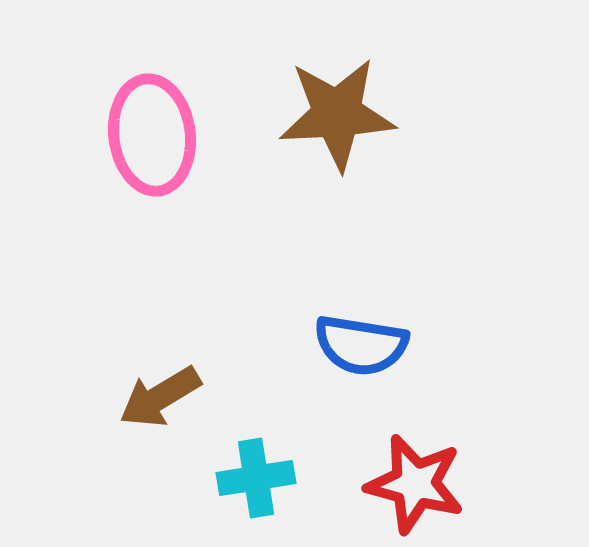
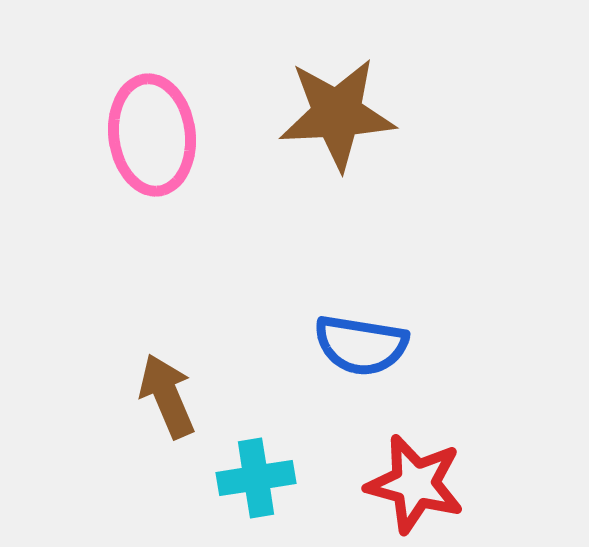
brown arrow: moved 7 px right, 1 px up; rotated 98 degrees clockwise
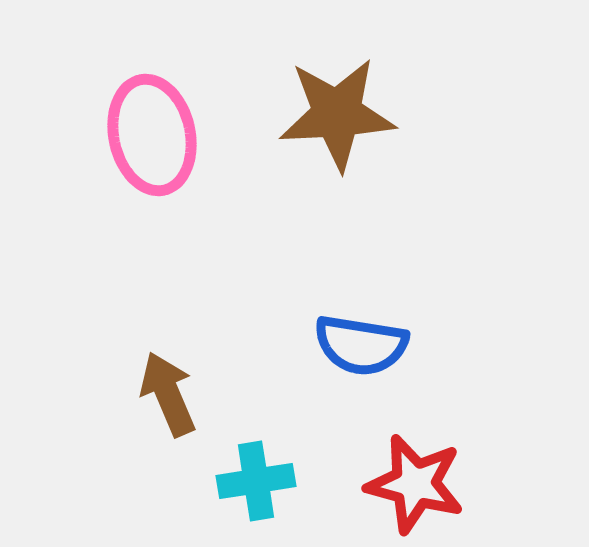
pink ellipse: rotated 5 degrees counterclockwise
brown arrow: moved 1 px right, 2 px up
cyan cross: moved 3 px down
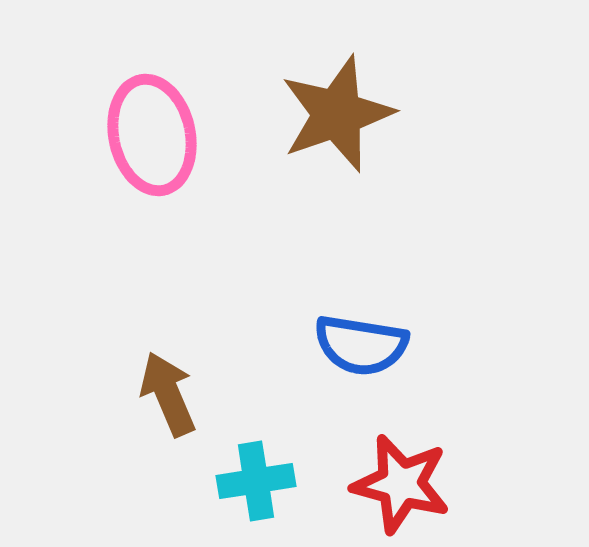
brown star: rotated 16 degrees counterclockwise
red star: moved 14 px left
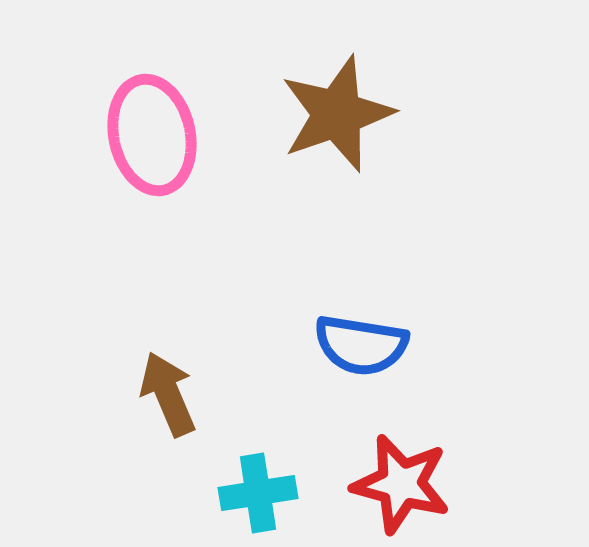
cyan cross: moved 2 px right, 12 px down
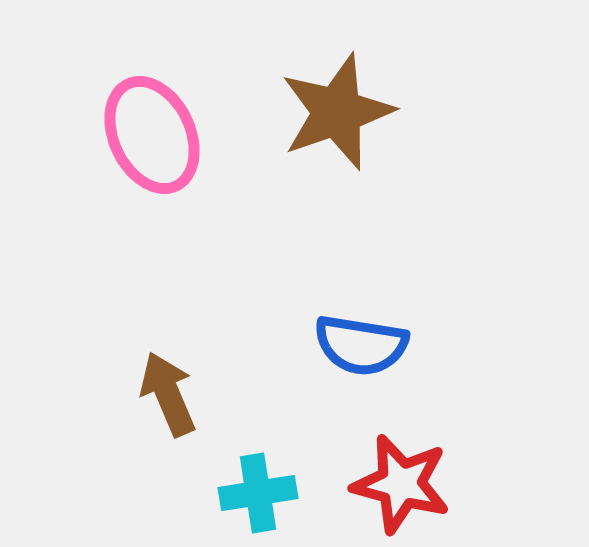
brown star: moved 2 px up
pink ellipse: rotated 13 degrees counterclockwise
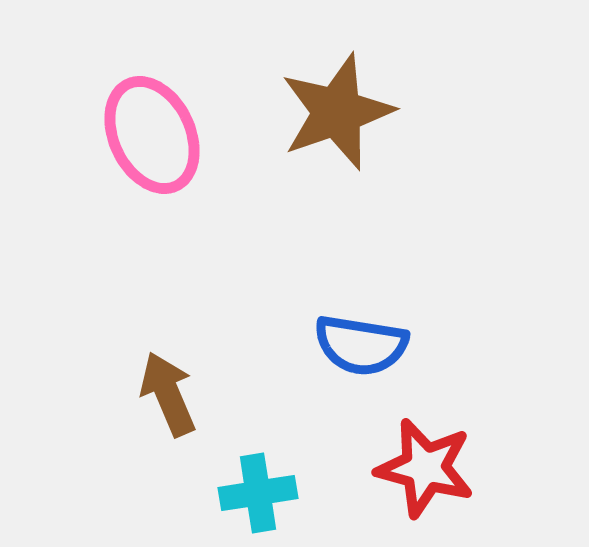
red star: moved 24 px right, 16 px up
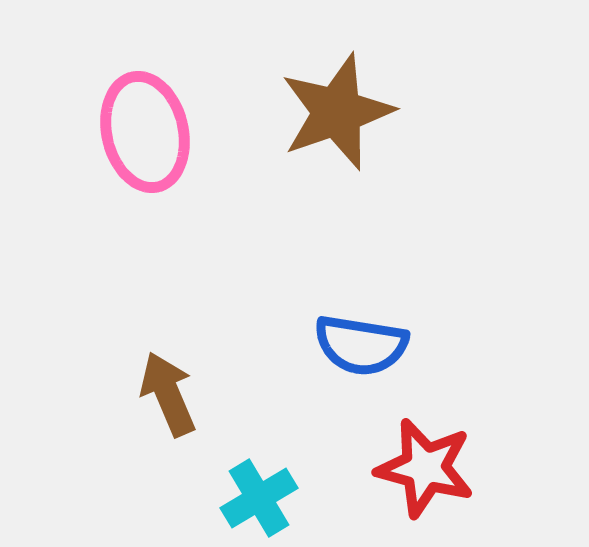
pink ellipse: moved 7 px left, 3 px up; rotated 12 degrees clockwise
cyan cross: moved 1 px right, 5 px down; rotated 22 degrees counterclockwise
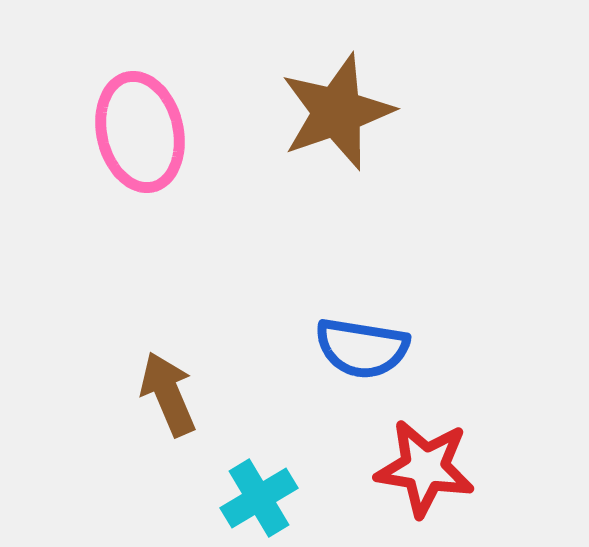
pink ellipse: moved 5 px left
blue semicircle: moved 1 px right, 3 px down
red star: rotated 6 degrees counterclockwise
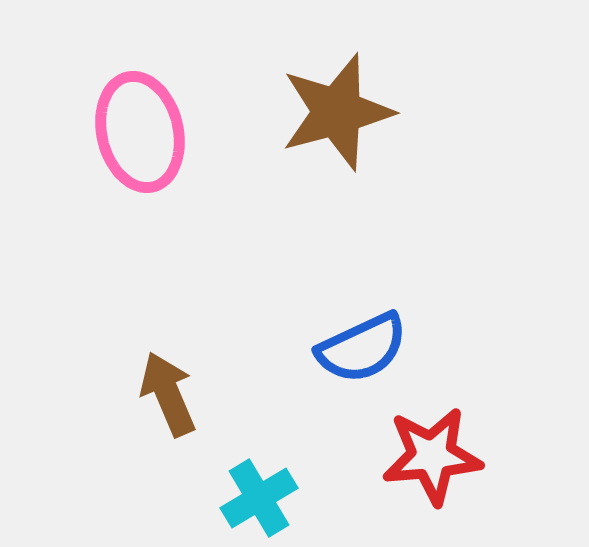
brown star: rotated 4 degrees clockwise
blue semicircle: rotated 34 degrees counterclockwise
red star: moved 7 px right, 12 px up; rotated 14 degrees counterclockwise
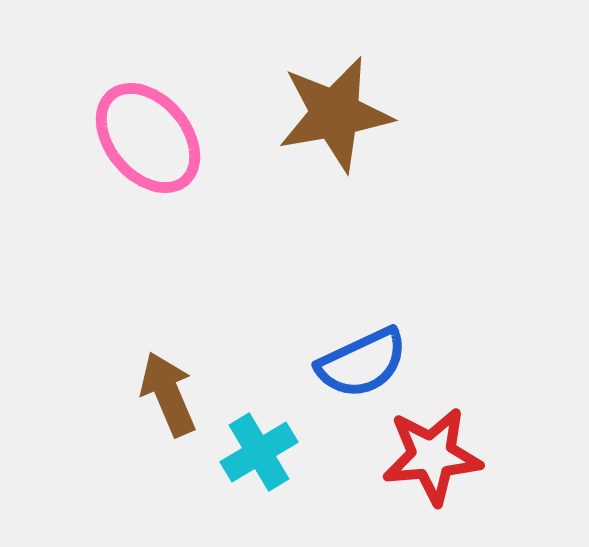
brown star: moved 2 px left, 2 px down; rotated 5 degrees clockwise
pink ellipse: moved 8 px right, 6 px down; rotated 27 degrees counterclockwise
blue semicircle: moved 15 px down
cyan cross: moved 46 px up
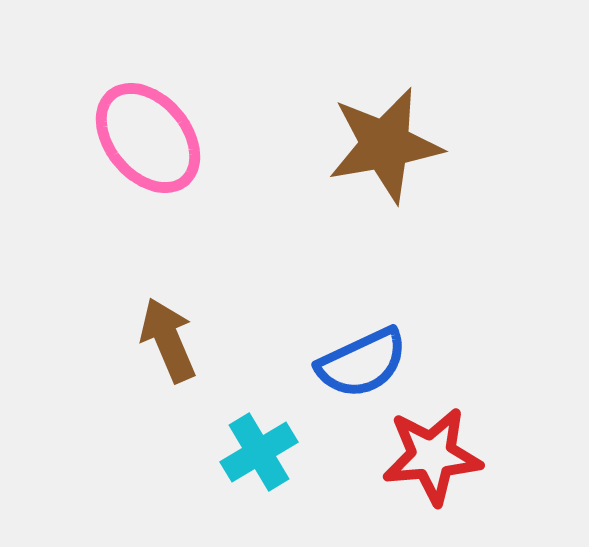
brown star: moved 50 px right, 31 px down
brown arrow: moved 54 px up
